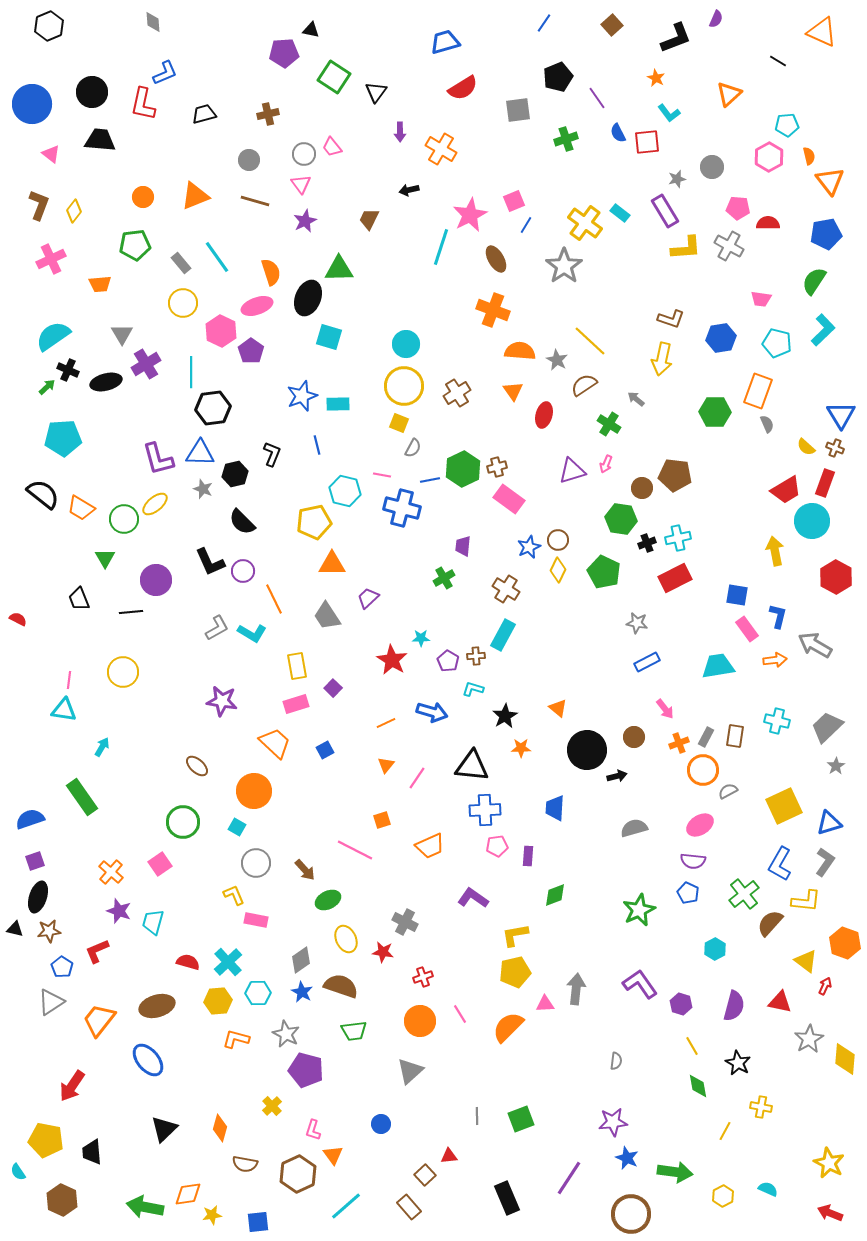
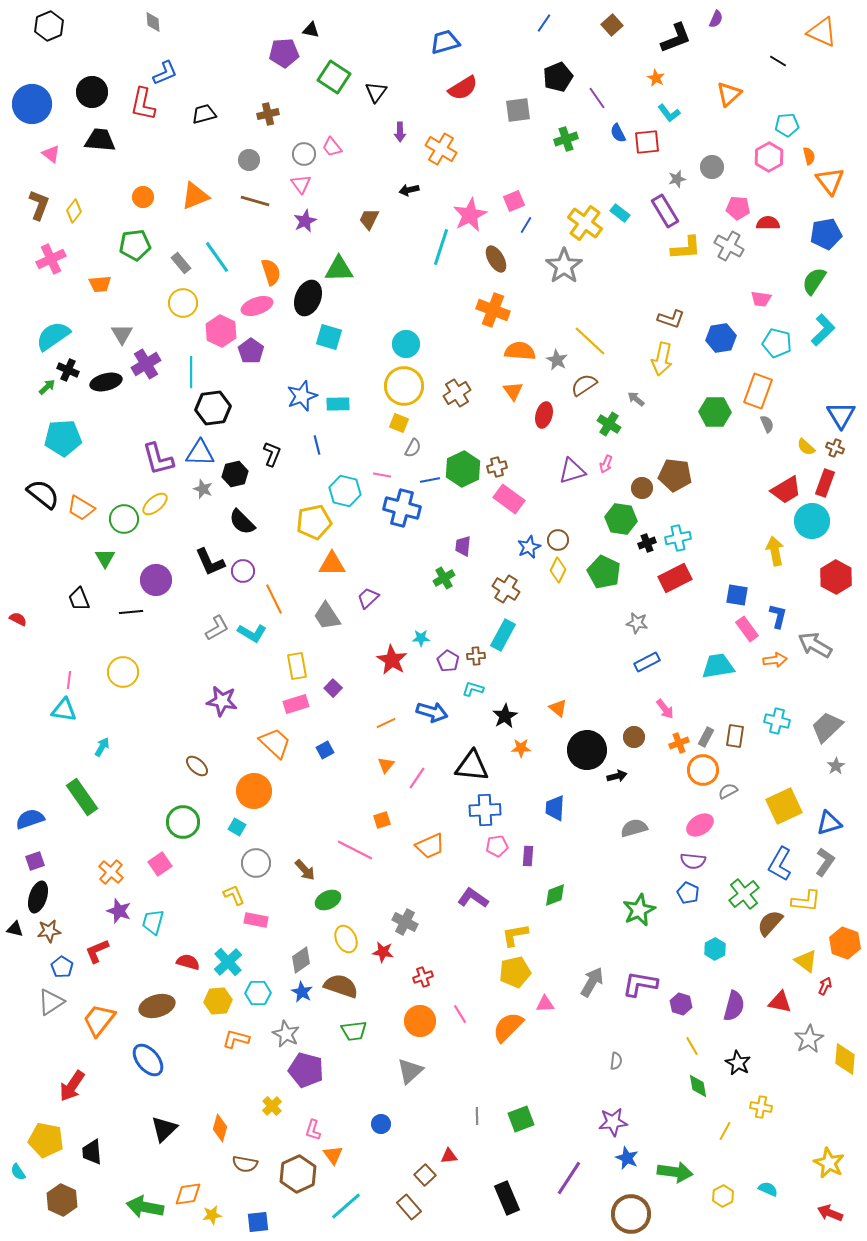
purple L-shape at (640, 984): rotated 45 degrees counterclockwise
gray arrow at (576, 989): moved 16 px right, 7 px up; rotated 24 degrees clockwise
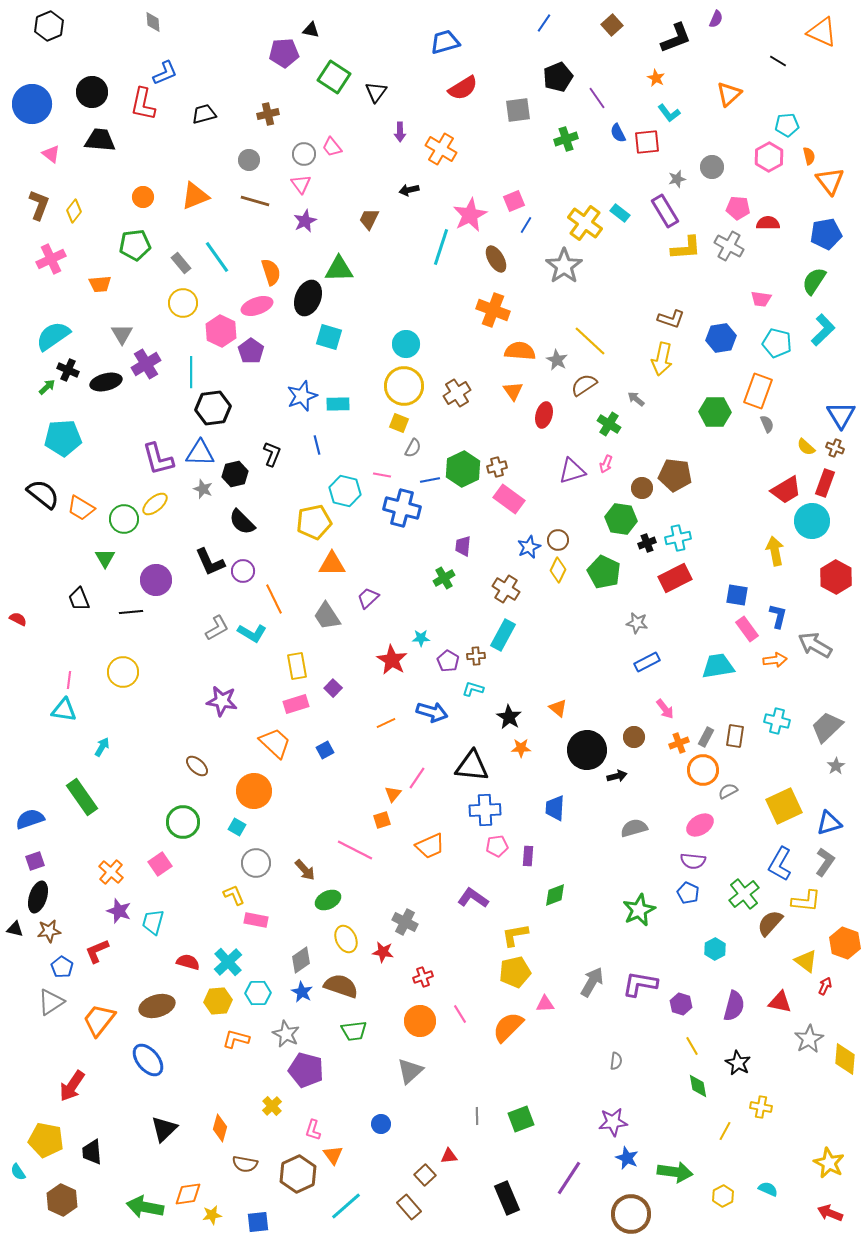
black star at (505, 716): moved 4 px right, 1 px down; rotated 10 degrees counterclockwise
orange triangle at (386, 765): moved 7 px right, 29 px down
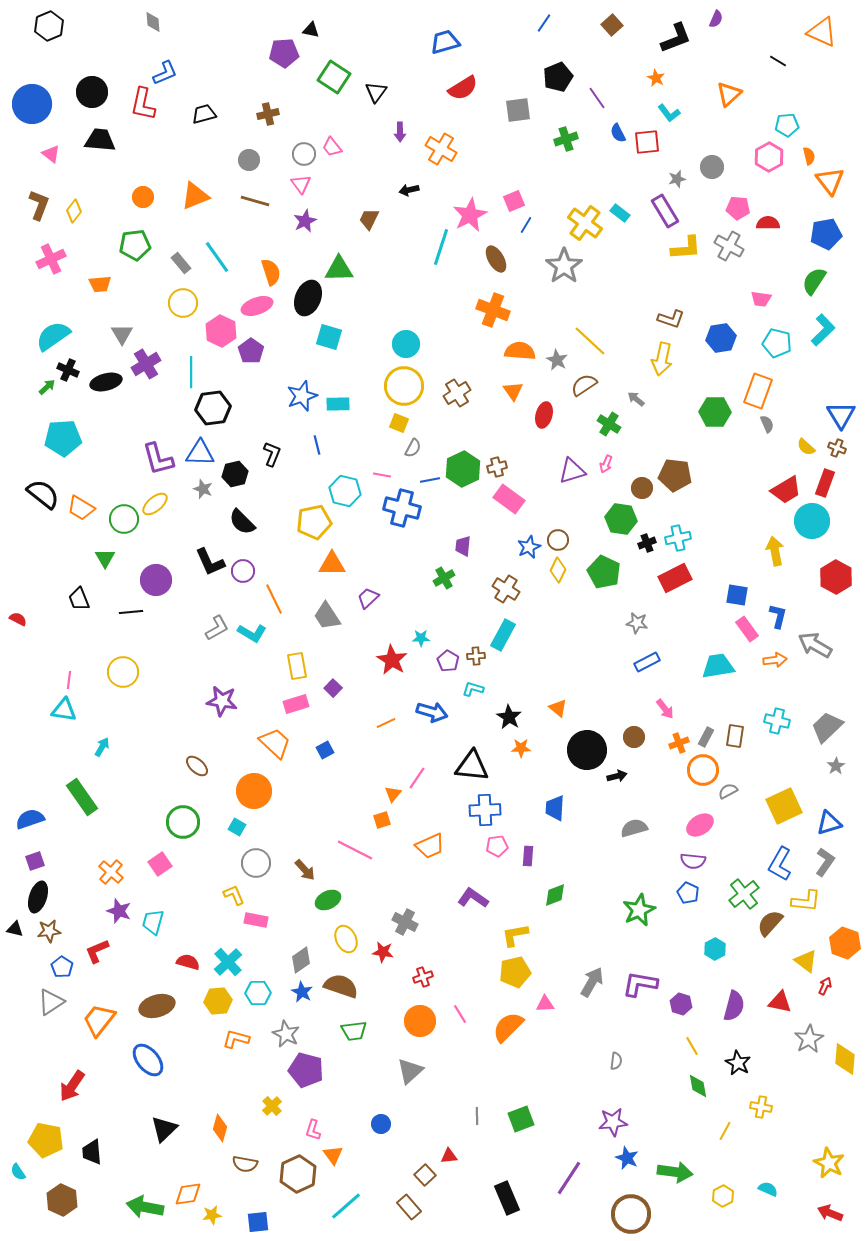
brown cross at (835, 448): moved 2 px right
